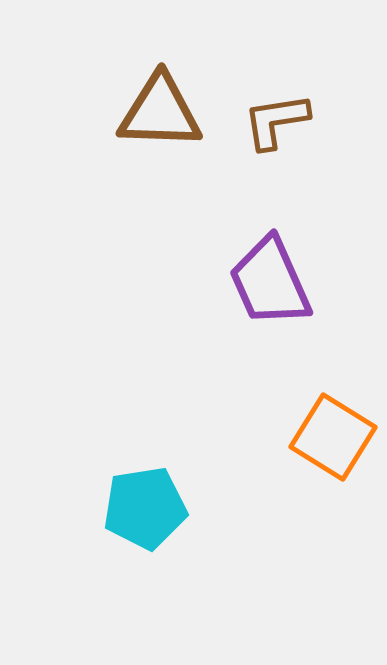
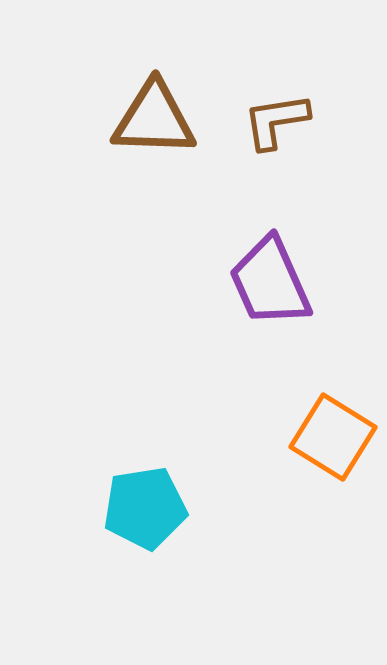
brown triangle: moved 6 px left, 7 px down
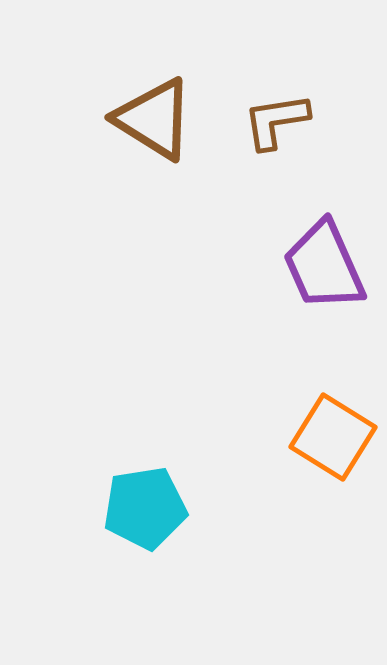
brown triangle: rotated 30 degrees clockwise
purple trapezoid: moved 54 px right, 16 px up
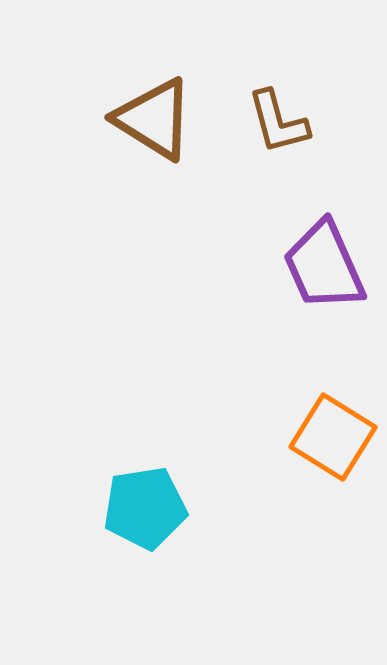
brown L-shape: moved 2 px right, 1 px down; rotated 96 degrees counterclockwise
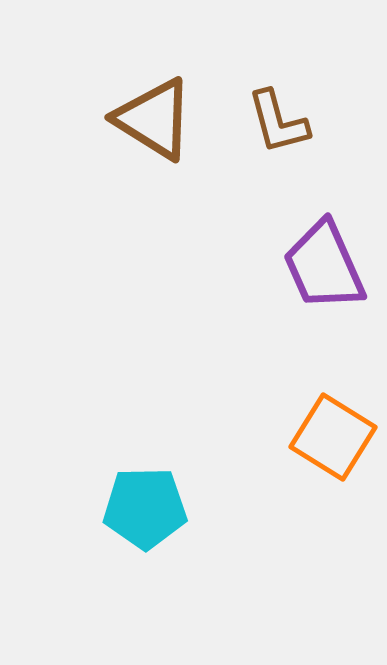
cyan pentagon: rotated 8 degrees clockwise
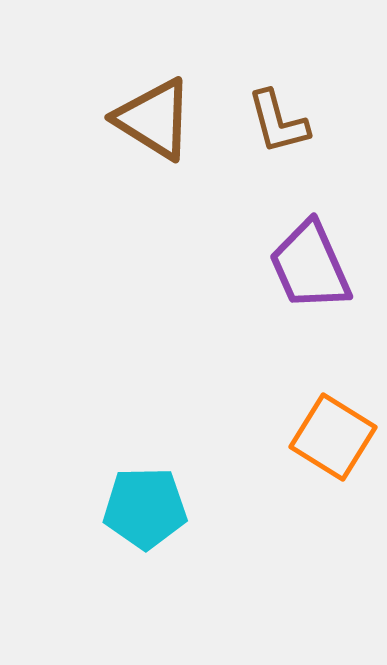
purple trapezoid: moved 14 px left
